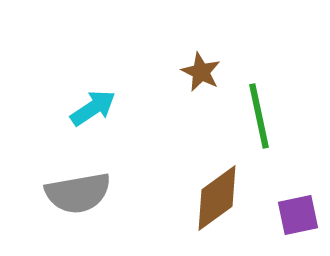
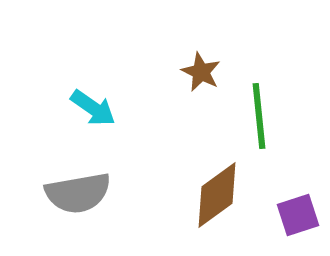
cyan arrow: rotated 69 degrees clockwise
green line: rotated 6 degrees clockwise
brown diamond: moved 3 px up
purple square: rotated 6 degrees counterclockwise
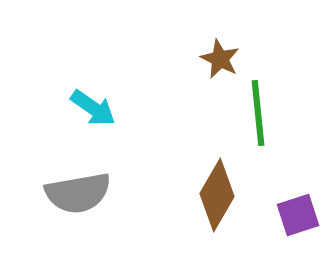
brown star: moved 19 px right, 13 px up
green line: moved 1 px left, 3 px up
brown diamond: rotated 24 degrees counterclockwise
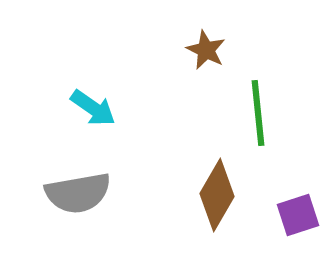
brown star: moved 14 px left, 9 px up
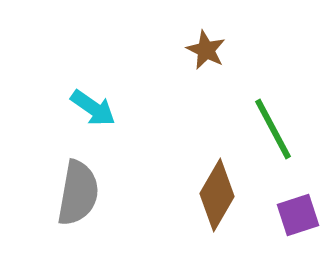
green line: moved 15 px right, 16 px down; rotated 22 degrees counterclockwise
gray semicircle: rotated 70 degrees counterclockwise
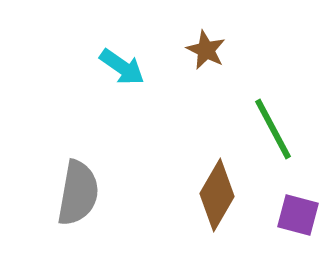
cyan arrow: moved 29 px right, 41 px up
purple square: rotated 33 degrees clockwise
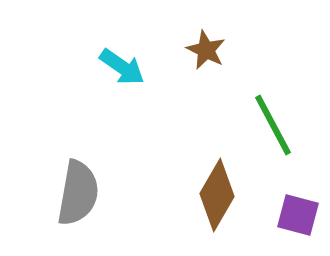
green line: moved 4 px up
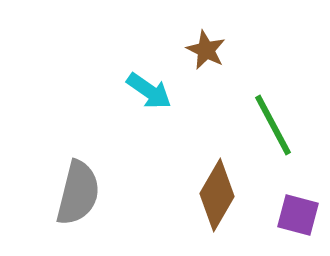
cyan arrow: moved 27 px right, 24 px down
gray semicircle: rotated 4 degrees clockwise
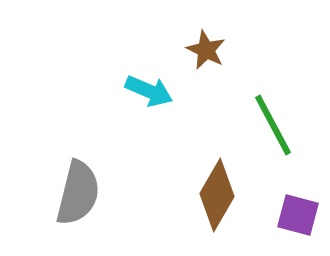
cyan arrow: rotated 12 degrees counterclockwise
